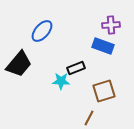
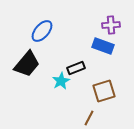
black trapezoid: moved 8 px right
cyan star: rotated 30 degrees counterclockwise
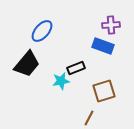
cyan star: rotated 18 degrees clockwise
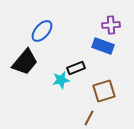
black trapezoid: moved 2 px left, 2 px up
cyan star: moved 1 px up
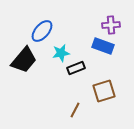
black trapezoid: moved 1 px left, 2 px up
cyan star: moved 27 px up
brown line: moved 14 px left, 8 px up
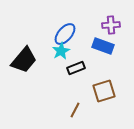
blue ellipse: moved 23 px right, 3 px down
cyan star: moved 2 px up; rotated 18 degrees counterclockwise
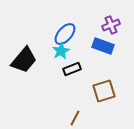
purple cross: rotated 18 degrees counterclockwise
black rectangle: moved 4 px left, 1 px down
brown line: moved 8 px down
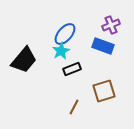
brown line: moved 1 px left, 11 px up
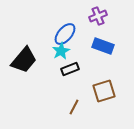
purple cross: moved 13 px left, 9 px up
black rectangle: moved 2 px left
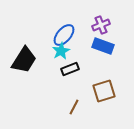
purple cross: moved 3 px right, 9 px down
blue ellipse: moved 1 px left, 1 px down
black trapezoid: rotated 8 degrees counterclockwise
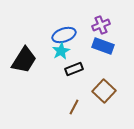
blue ellipse: rotated 30 degrees clockwise
black rectangle: moved 4 px right
brown square: rotated 30 degrees counterclockwise
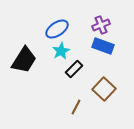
blue ellipse: moved 7 px left, 6 px up; rotated 15 degrees counterclockwise
black rectangle: rotated 24 degrees counterclockwise
brown square: moved 2 px up
brown line: moved 2 px right
